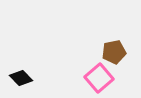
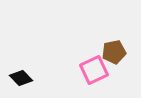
pink square: moved 5 px left, 8 px up; rotated 16 degrees clockwise
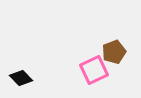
brown pentagon: rotated 10 degrees counterclockwise
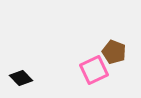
brown pentagon: rotated 30 degrees counterclockwise
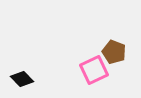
black diamond: moved 1 px right, 1 px down
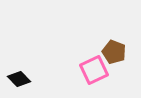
black diamond: moved 3 px left
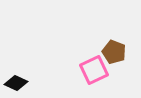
black diamond: moved 3 px left, 4 px down; rotated 20 degrees counterclockwise
